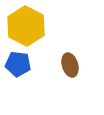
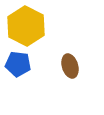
brown ellipse: moved 1 px down
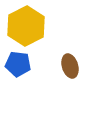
yellow hexagon: rotated 6 degrees clockwise
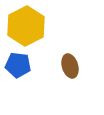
blue pentagon: moved 1 px down
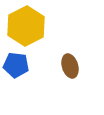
blue pentagon: moved 2 px left
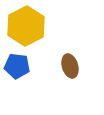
blue pentagon: moved 1 px right, 1 px down
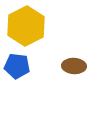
brown ellipse: moved 4 px right; rotated 70 degrees counterclockwise
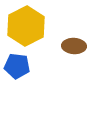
brown ellipse: moved 20 px up
